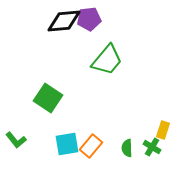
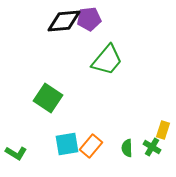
green L-shape: moved 13 px down; rotated 20 degrees counterclockwise
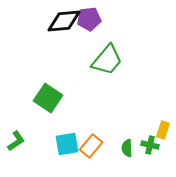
green cross: moved 2 px left, 2 px up; rotated 18 degrees counterclockwise
green L-shape: moved 12 px up; rotated 65 degrees counterclockwise
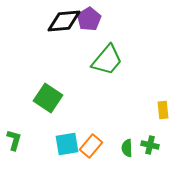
purple pentagon: rotated 25 degrees counterclockwise
yellow rectangle: moved 20 px up; rotated 24 degrees counterclockwise
green L-shape: moved 2 px left, 1 px up; rotated 40 degrees counterclockwise
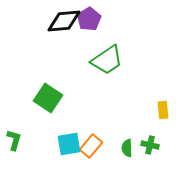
green trapezoid: rotated 16 degrees clockwise
cyan square: moved 2 px right
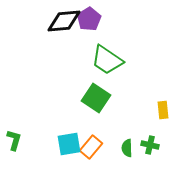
green trapezoid: rotated 68 degrees clockwise
green square: moved 48 px right
orange rectangle: moved 1 px down
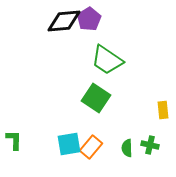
green L-shape: rotated 15 degrees counterclockwise
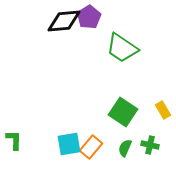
purple pentagon: moved 2 px up
green trapezoid: moved 15 px right, 12 px up
green square: moved 27 px right, 14 px down
yellow rectangle: rotated 24 degrees counterclockwise
green semicircle: moved 2 px left; rotated 24 degrees clockwise
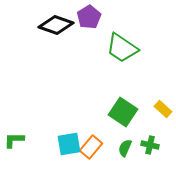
black diamond: moved 8 px left, 4 px down; rotated 24 degrees clockwise
yellow rectangle: moved 1 px up; rotated 18 degrees counterclockwise
green L-shape: rotated 90 degrees counterclockwise
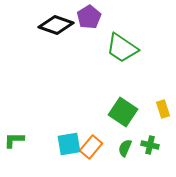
yellow rectangle: rotated 30 degrees clockwise
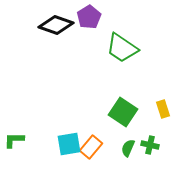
green semicircle: moved 3 px right
